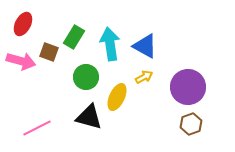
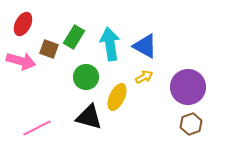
brown square: moved 3 px up
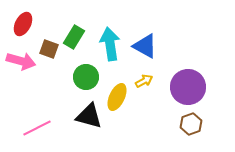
yellow arrow: moved 4 px down
black triangle: moved 1 px up
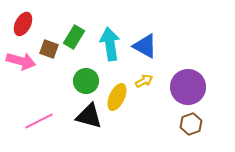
green circle: moved 4 px down
pink line: moved 2 px right, 7 px up
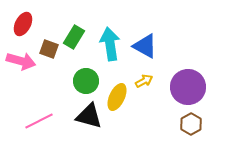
brown hexagon: rotated 10 degrees counterclockwise
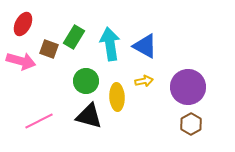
yellow arrow: rotated 18 degrees clockwise
yellow ellipse: rotated 28 degrees counterclockwise
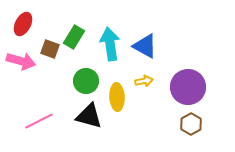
brown square: moved 1 px right
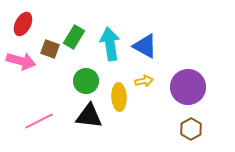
yellow ellipse: moved 2 px right
black triangle: rotated 8 degrees counterclockwise
brown hexagon: moved 5 px down
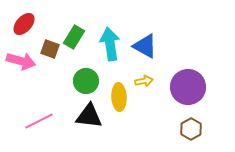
red ellipse: moved 1 px right; rotated 15 degrees clockwise
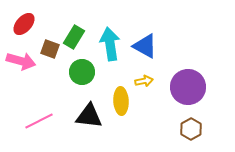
green circle: moved 4 px left, 9 px up
yellow ellipse: moved 2 px right, 4 px down
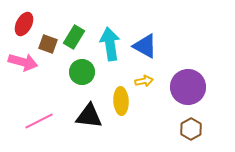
red ellipse: rotated 15 degrees counterclockwise
brown square: moved 2 px left, 5 px up
pink arrow: moved 2 px right, 1 px down
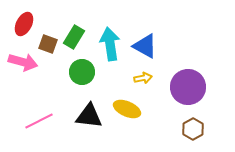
yellow arrow: moved 1 px left, 3 px up
yellow ellipse: moved 6 px right, 8 px down; rotated 64 degrees counterclockwise
brown hexagon: moved 2 px right
